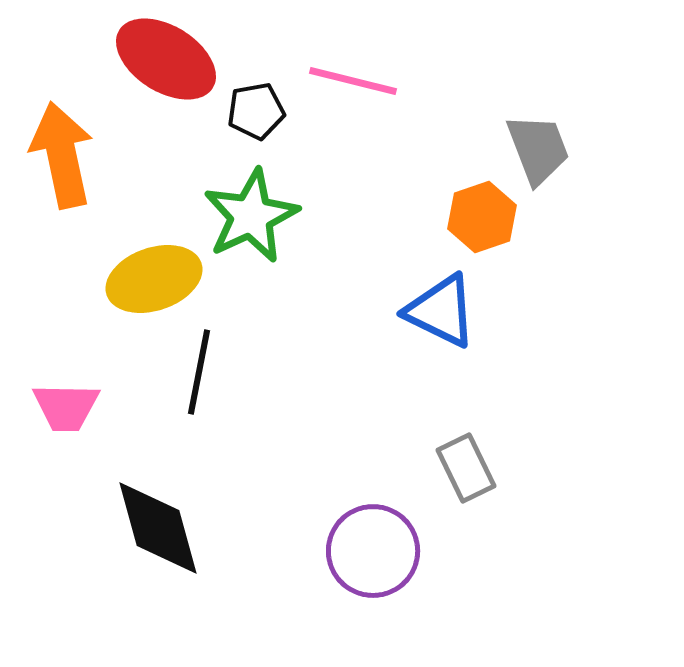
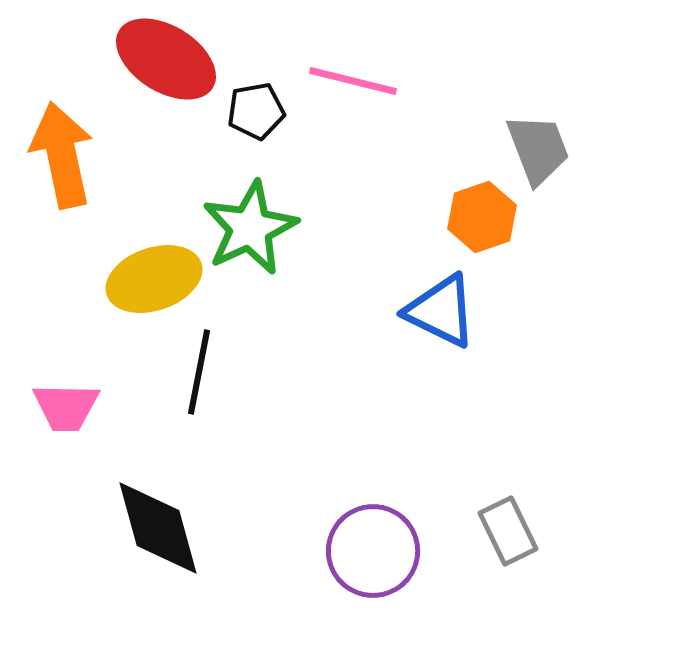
green star: moved 1 px left, 12 px down
gray rectangle: moved 42 px right, 63 px down
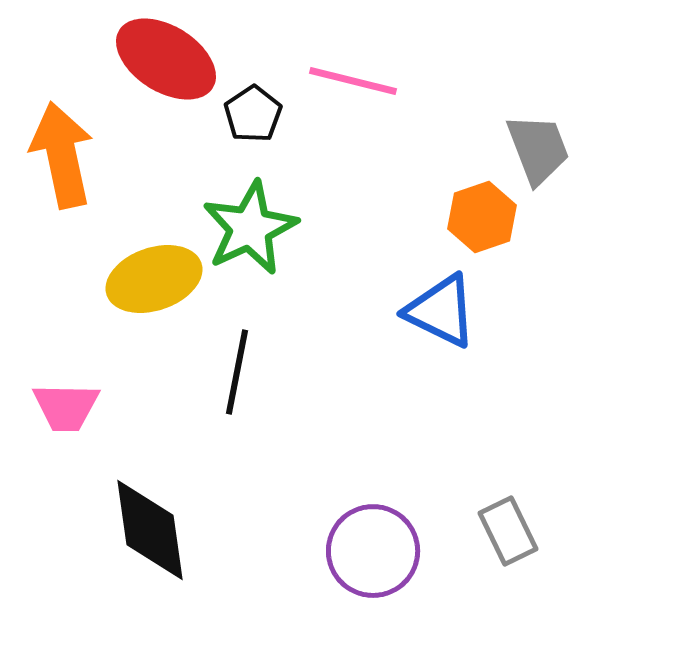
black pentagon: moved 3 px left, 3 px down; rotated 24 degrees counterclockwise
black line: moved 38 px right
black diamond: moved 8 px left, 2 px down; rotated 7 degrees clockwise
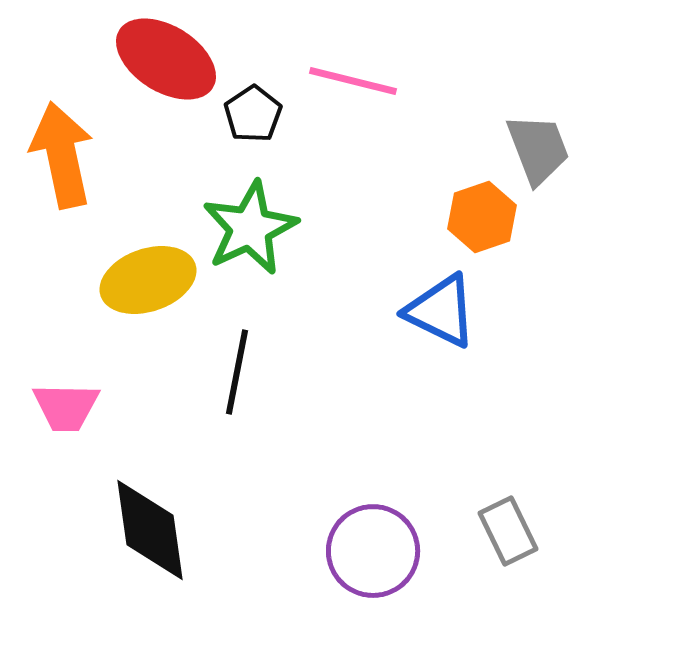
yellow ellipse: moved 6 px left, 1 px down
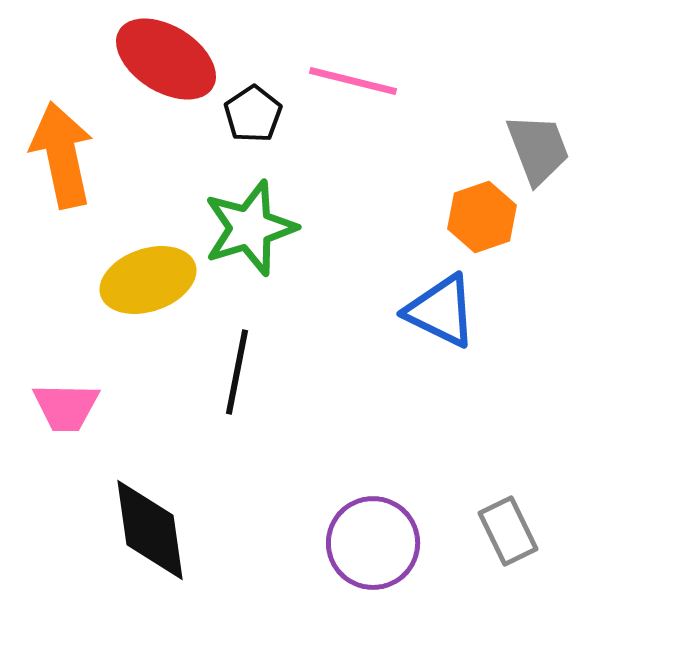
green star: rotated 8 degrees clockwise
purple circle: moved 8 px up
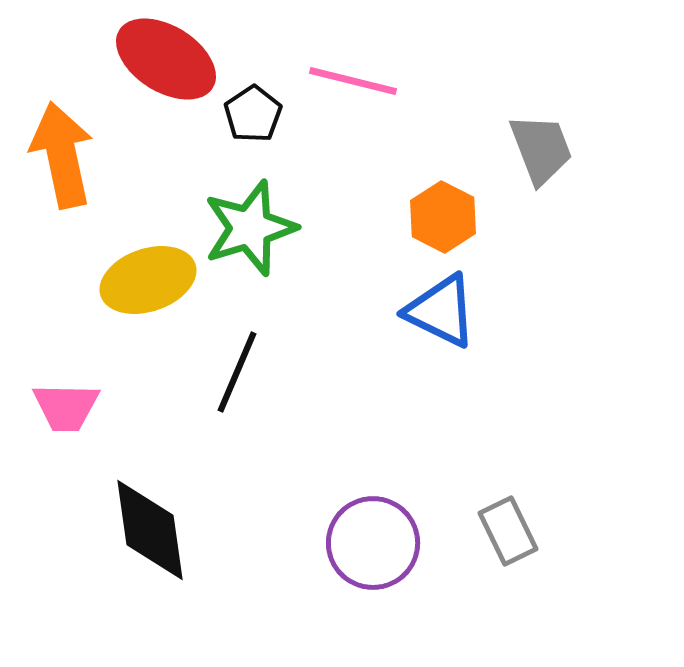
gray trapezoid: moved 3 px right
orange hexagon: moved 39 px left; rotated 14 degrees counterclockwise
black line: rotated 12 degrees clockwise
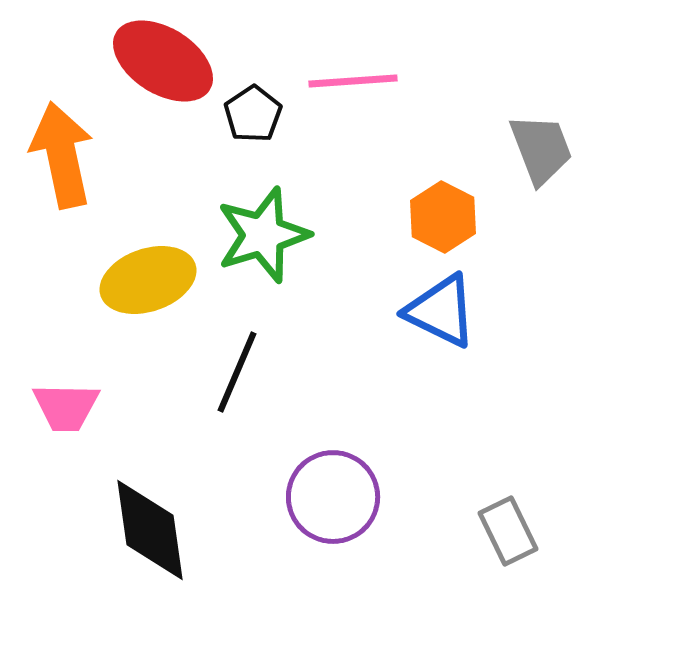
red ellipse: moved 3 px left, 2 px down
pink line: rotated 18 degrees counterclockwise
green star: moved 13 px right, 7 px down
purple circle: moved 40 px left, 46 px up
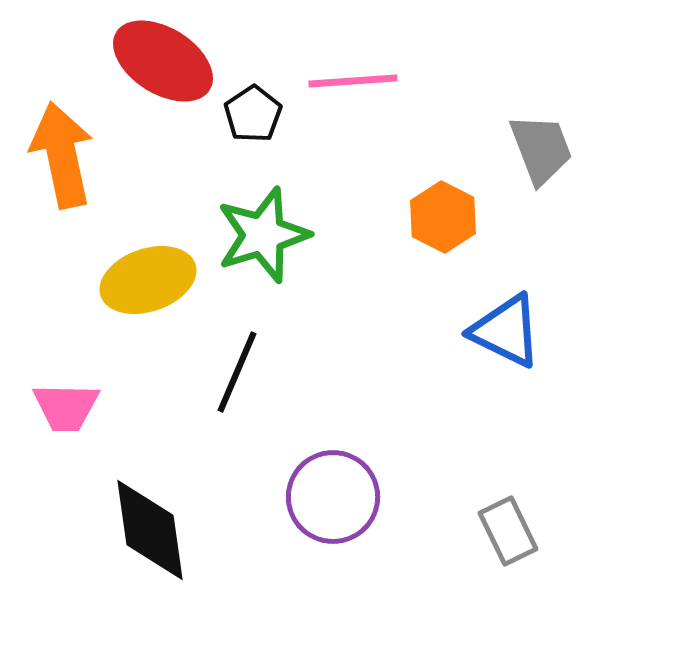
blue triangle: moved 65 px right, 20 px down
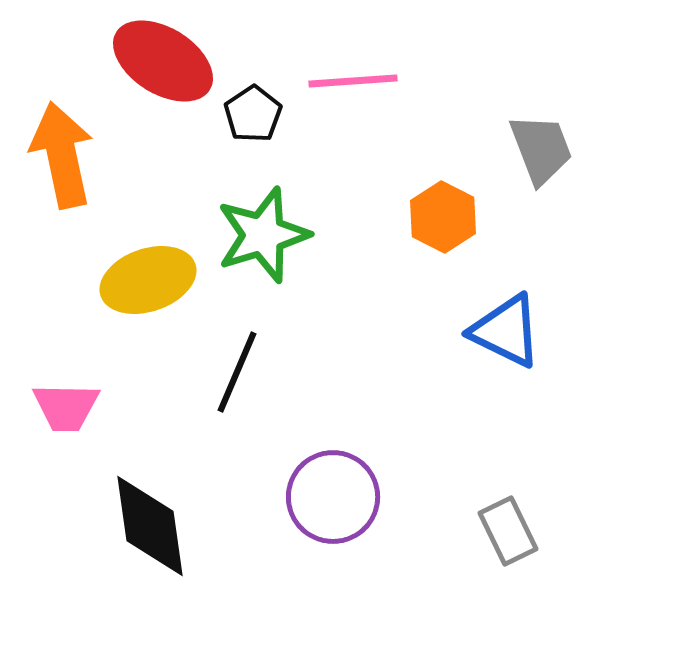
black diamond: moved 4 px up
